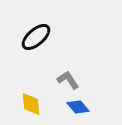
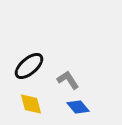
black ellipse: moved 7 px left, 29 px down
yellow diamond: rotated 10 degrees counterclockwise
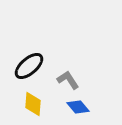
yellow diamond: moved 2 px right; rotated 20 degrees clockwise
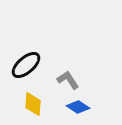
black ellipse: moved 3 px left, 1 px up
blue diamond: rotated 15 degrees counterclockwise
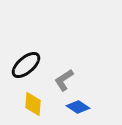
gray L-shape: moved 4 px left; rotated 90 degrees counterclockwise
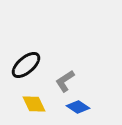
gray L-shape: moved 1 px right, 1 px down
yellow diamond: moved 1 px right; rotated 30 degrees counterclockwise
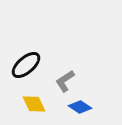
blue diamond: moved 2 px right
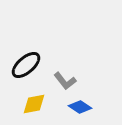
gray L-shape: rotated 95 degrees counterclockwise
yellow diamond: rotated 75 degrees counterclockwise
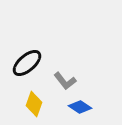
black ellipse: moved 1 px right, 2 px up
yellow diamond: rotated 60 degrees counterclockwise
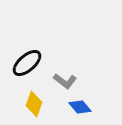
gray L-shape: rotated 15 degrees counterclockwise
blue diamond: rotated 15 degrees clockwise
